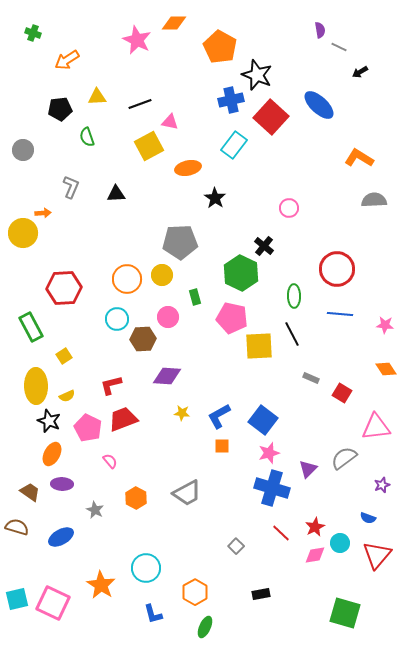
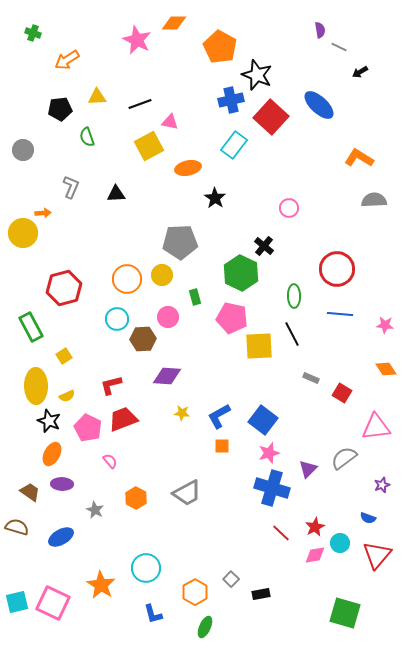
red hexagon at (64, 288): rotated 12 degrees counterclockwise
gray square at (236, 546): moved 5 px left, 33 px down
cyan square at (17, 599): moved 3 px down
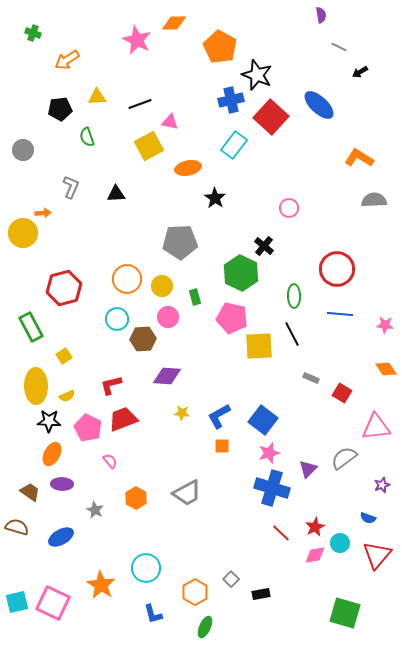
purple semicircle at (320, 30): moved 1 px right, 15 px up
yellow circle at (162, 275): moved 11 px down
black star at (49, 421): rotated 20 degrees counterclockwise
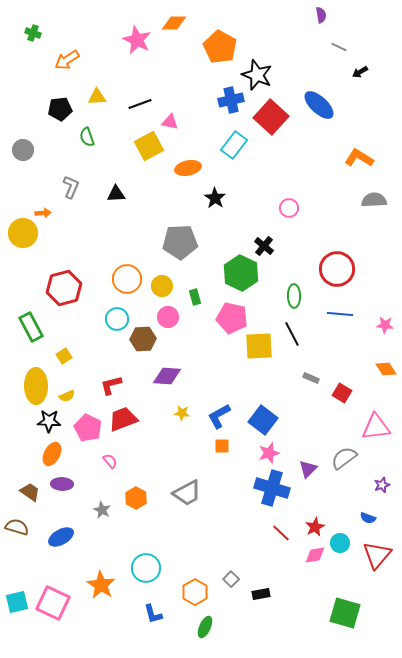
gray star at (95, 510): moved 7 px right
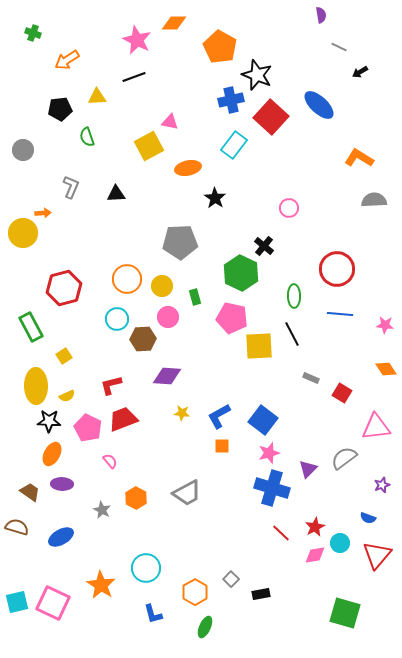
black line at (140, 104): moved 6 px left, 27 px up
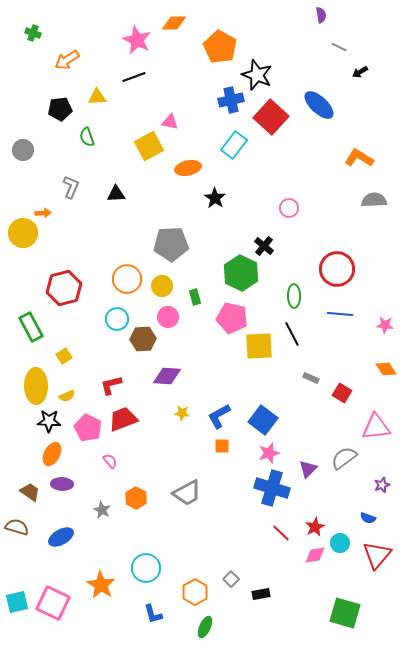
gray pentagon at (180, 242): moved 9 px left, 2 px down
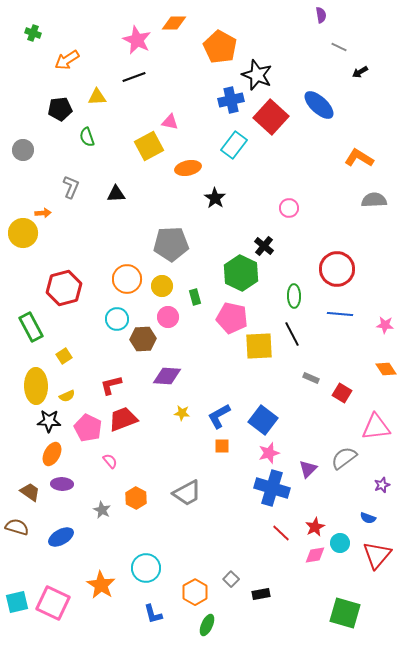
green ellipse at (205, 627): moved 2 px right, 2 px up
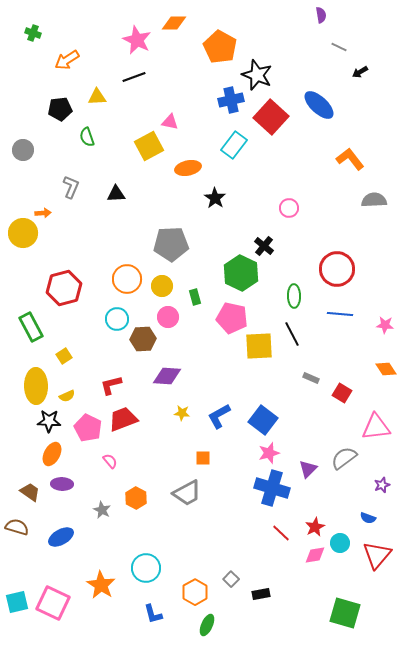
orange L-shape at (359, 158): moved 9 px left, 1 px down; rotated 20 degrees clockwise
orange square at (222, 446): moved 19 px left, 12 px down
